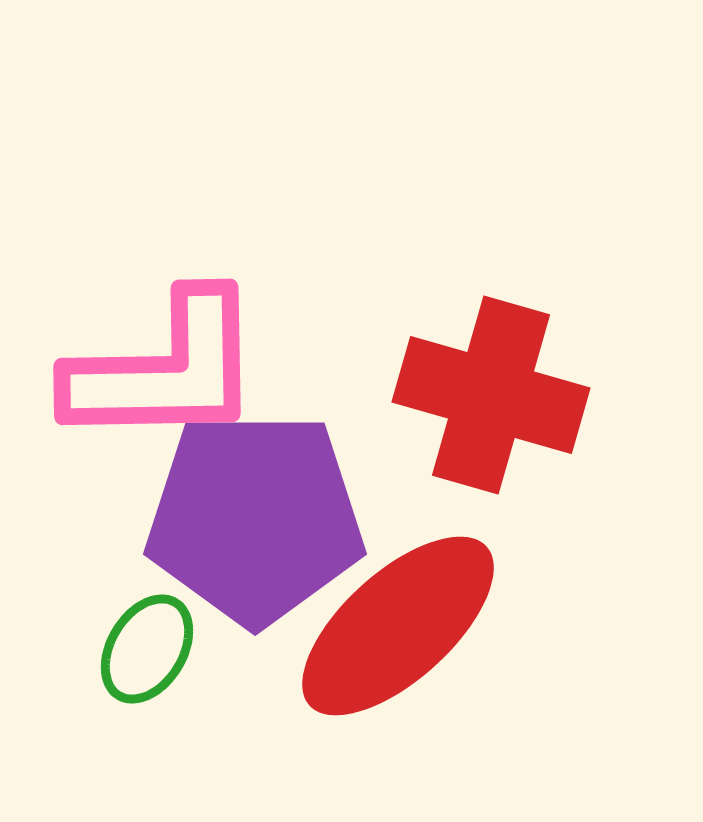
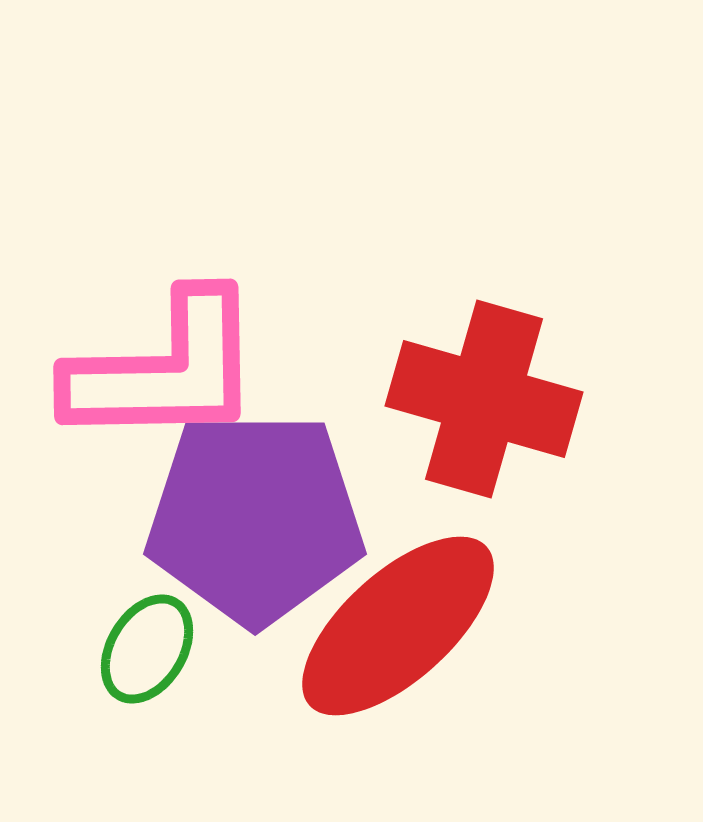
red cross: moved 7 px left, 4 px down
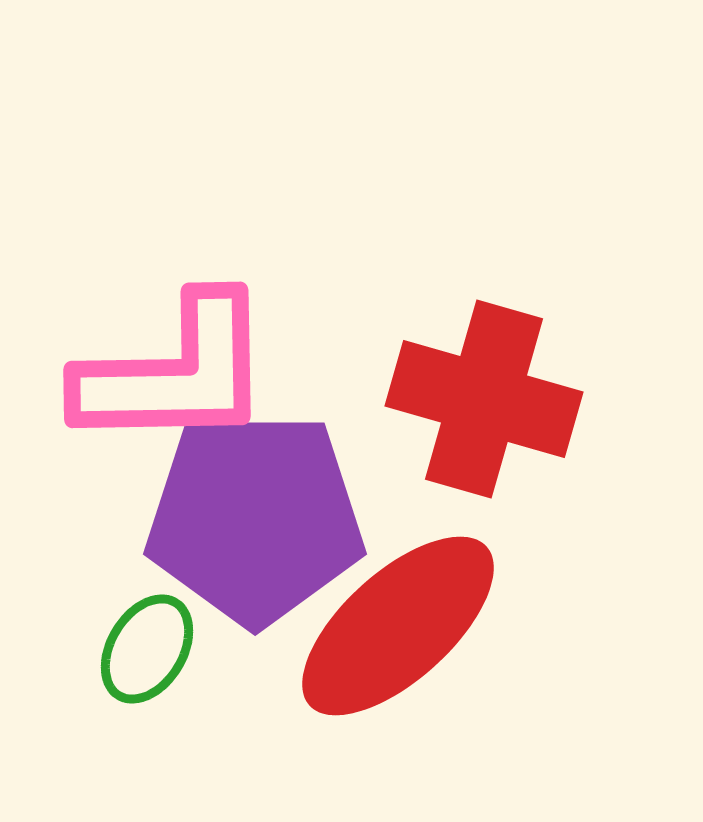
pink L-shape: moved 10 px right, 3 px down
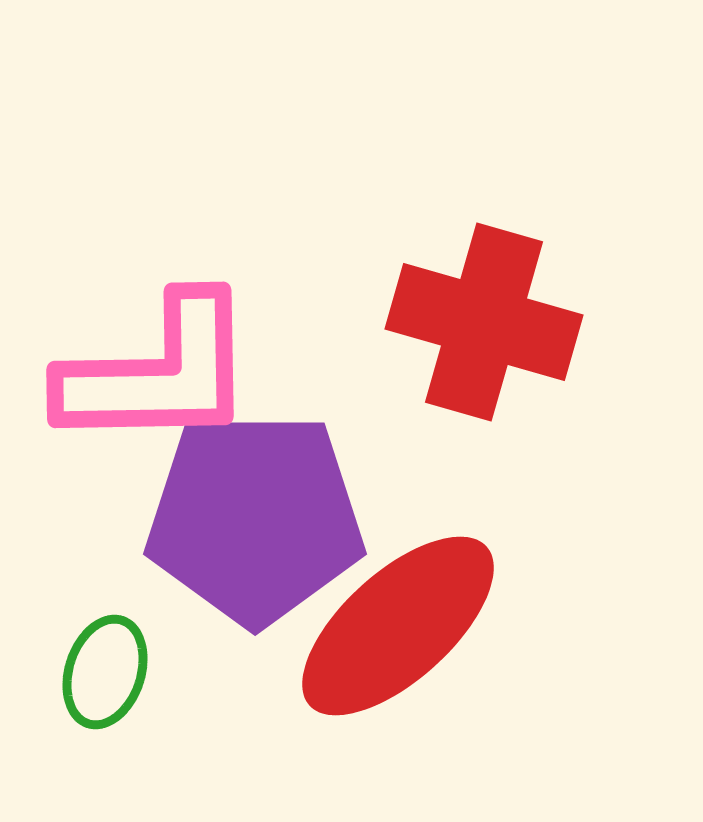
pink L-shape: moved 17 px left
red cross: moved 77 px up
green ellipse: moved 42 px left, 23 px down; rotated 13 degrees counterclockwise
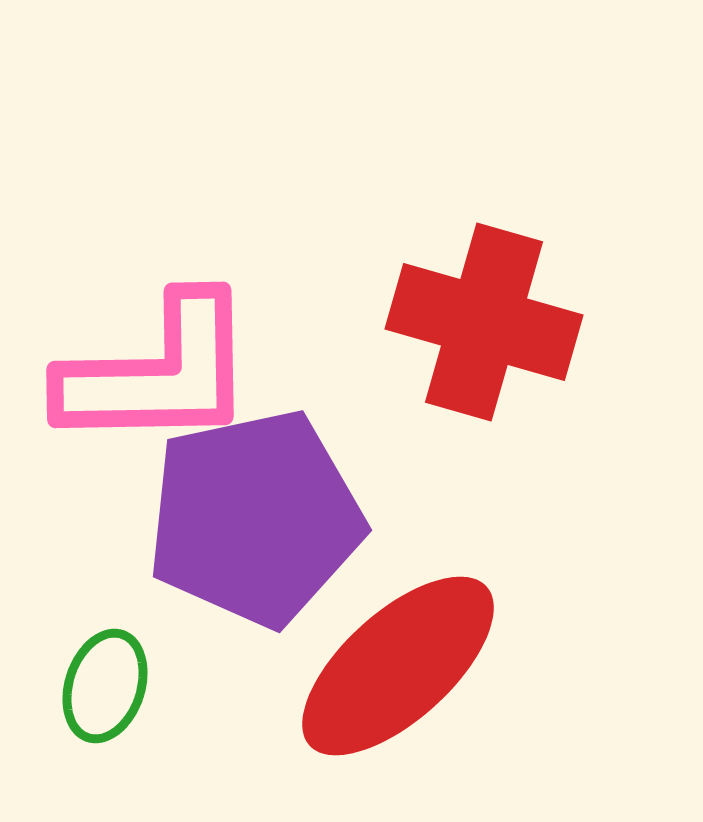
purple pentagon: rotated 12 degrees counterclockwise
red ellipse: moved 40 px down
green ellipse: moved 14 px down
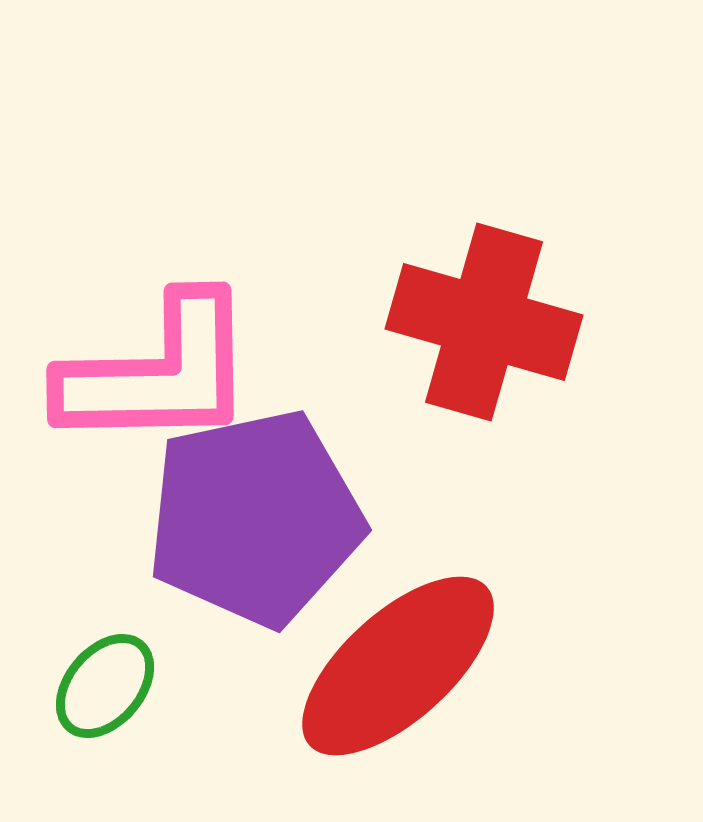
green ellipse: rotated 22 degrees clockwise
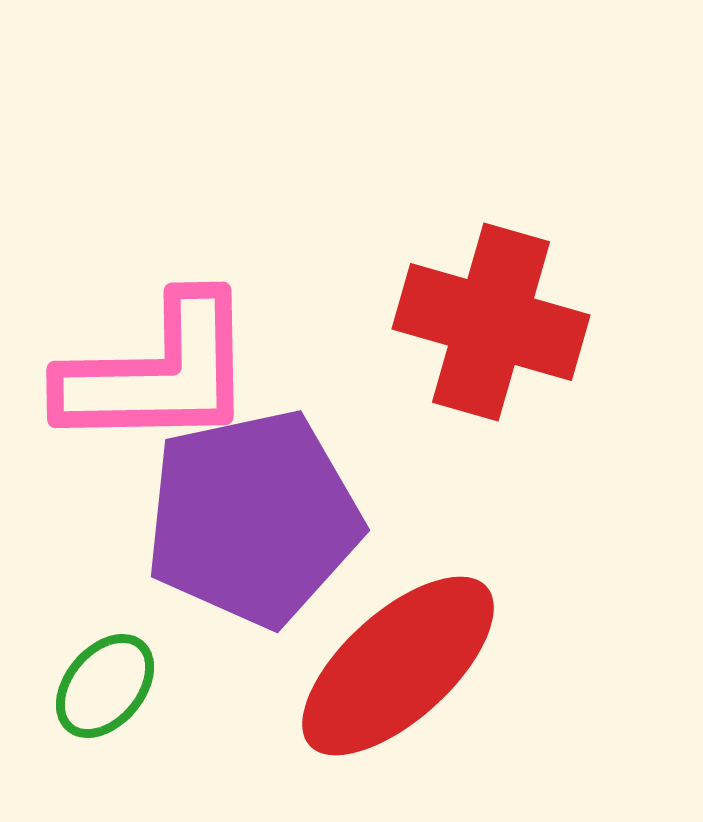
red cross: moved 7 px right
purple pentagon: moved 2 px left
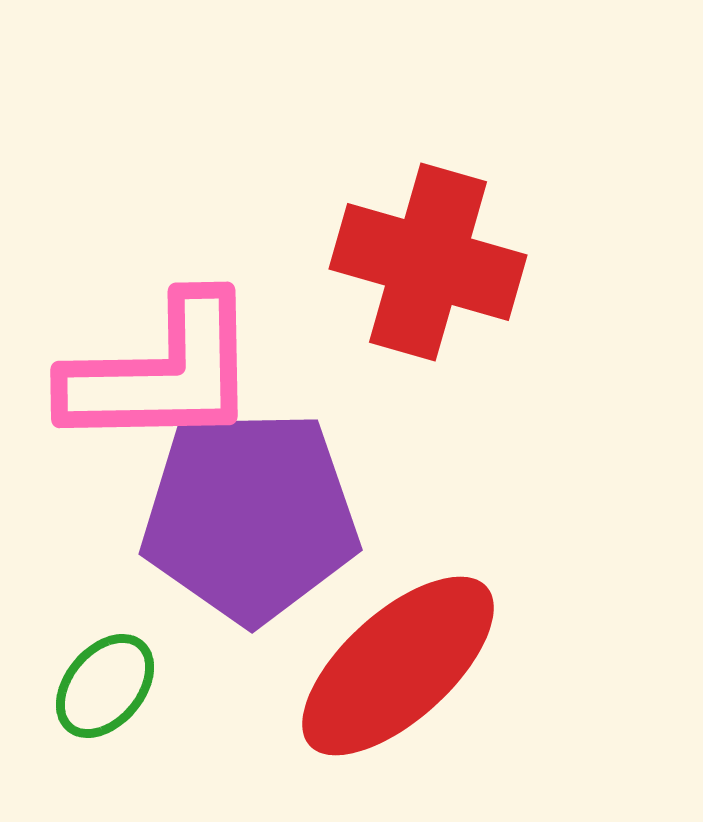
red cross: moved 63 px left, 60 px up
pink L-shape: moved 4 px right
purple pentagon: moved 3 px left, 2 px up; rotated 11 degrees clockwise
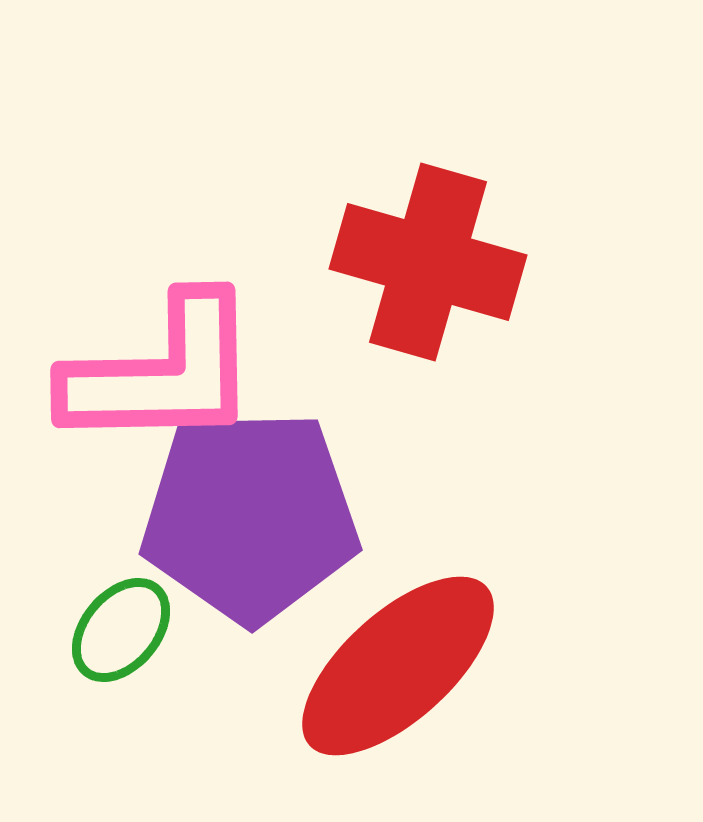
green ellipse: moved 16 px right, 56 px up
